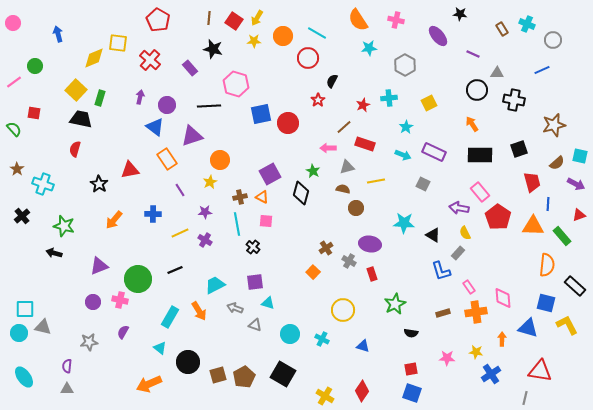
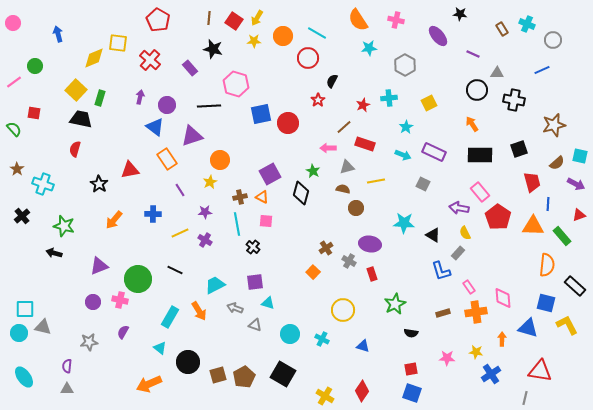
black line at (175, 270): rotated 49 degrees clockwise
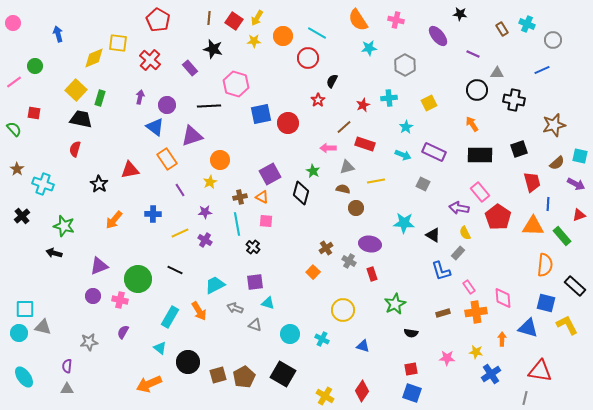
orange semicircle at (547, 265): moved 2 px left
purple circle at (93, 302): moved 6 px up
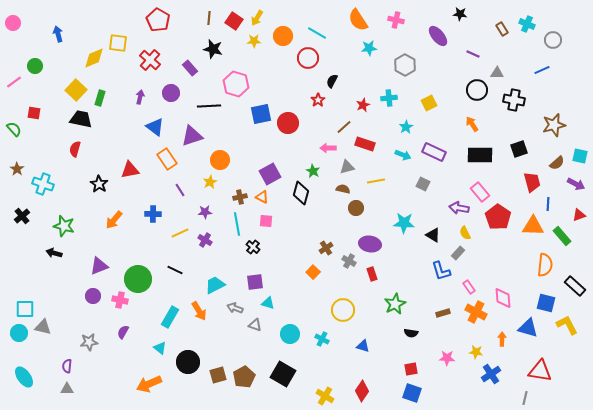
purple circle at (167, 105): moved 4 px right, 12 px up
orange cross at (476, 312): rotated 35 degrees clockwise
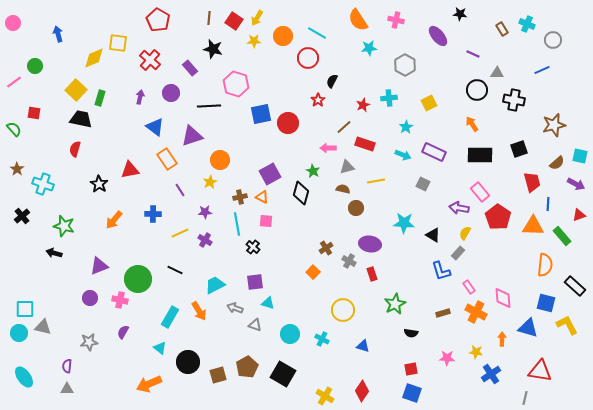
yellow semicircle at (465, 233): rotated 56 degrees clockwise
purple circle at (93, 296): moved 3 px left, 2 px down
brown pentagon at (244, 377): moved 3 px right, 10 px up
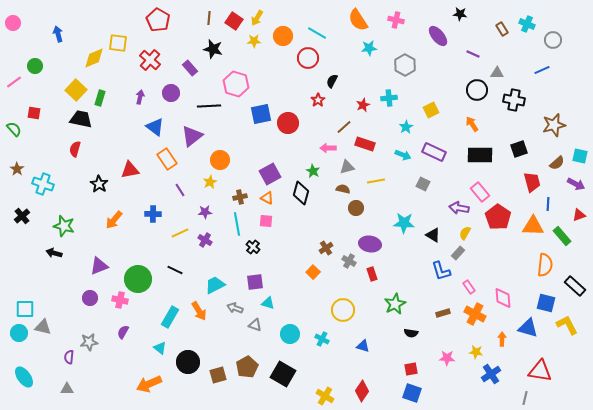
yellow square at (429, 103): moved 2 px right, 7 px down
purple triangle at (192, 136): rotated 20 degrees counterclockwise
orange triangle at (262, 197): moved 5 px right, 1 px down
orange cross at (476, 312): moved 1 px left, 2 px down
purple semicircle at (67, 366): moved 2 px right, 9 px up
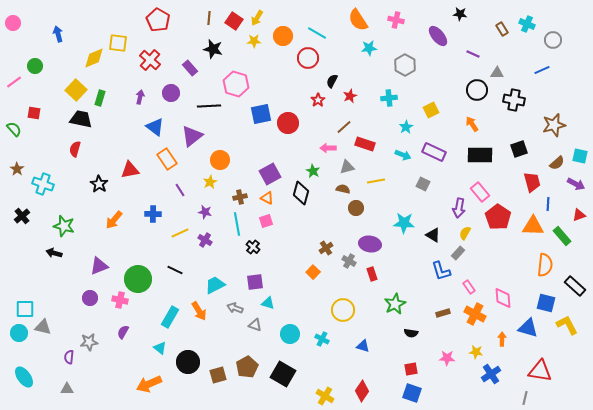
red star at (363, 105): moved 13 px left, 9 px up
purple arrow at (459, 208): rotated 90 degrees counterclockwise
purple star at (205, 212): rotated 16 degrees clockwise
pink square at (266, 221): rotated 24 degrees counterclockwise
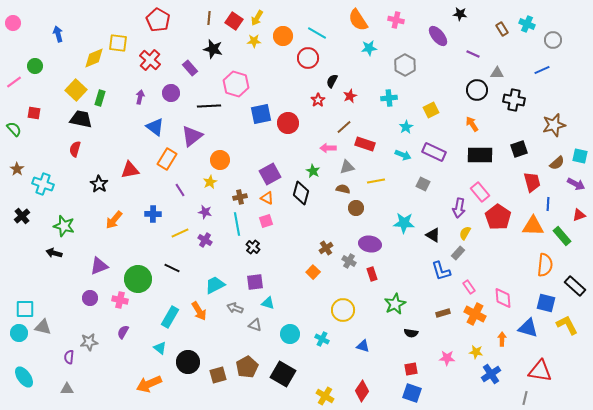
orange rectangle at (167, 159): rotated 65 degrees clockwise
black line at (175, 270): moved 3 px left, 2 px up
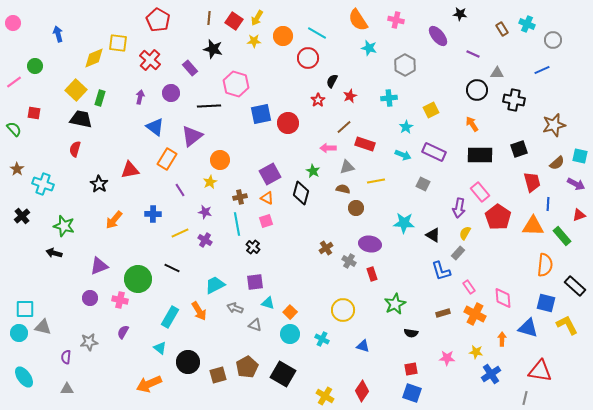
cyan star at (369, 48): rotated 21 degrees clockwise
orange square at (313, 272): moved 23 px left, 40 px down
purple semicircle at (69, 357): moved 3 px left
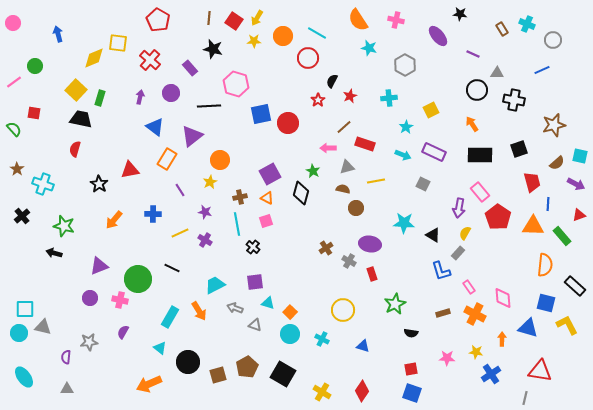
yellow cross at (325, 396): moved 3 px left, 4 px up
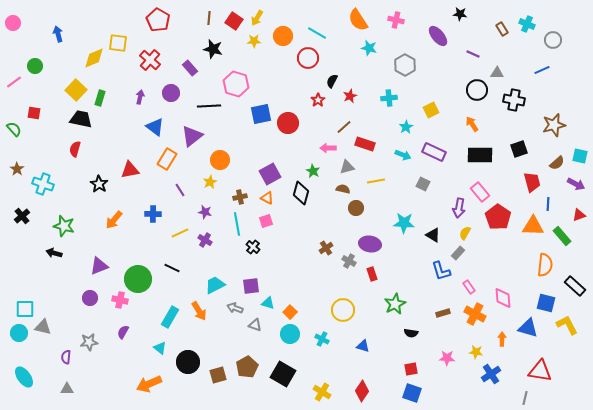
purple square at (255, 282): moved 4 px left, 4 px down
